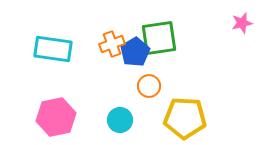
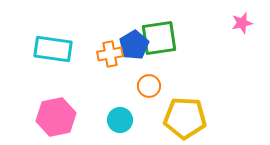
orange cross: moved 2 px left, 10 px down; rotated 10 degrees clockwise
blue pentagon: moved 1 px left, 7 px up
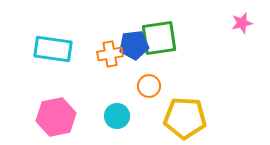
blue pentagon: rotated 24 degrees clockwise
cyan circle: moved 3 px left, 4 px up
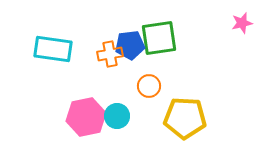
blue pentagon: moved 4 px left
pink hexagon: moved 30 px right
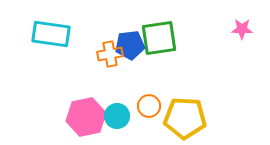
pink star: moved 6 px down; rotated 15 degrees clockwise
cyan rectangle: moved 2 px left, 15 px up
orange circle: moved 20 px down
